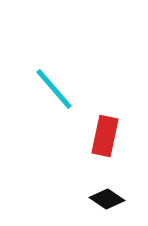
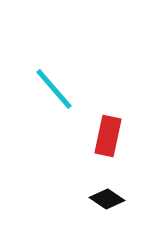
red rectangle: moved 3 px right
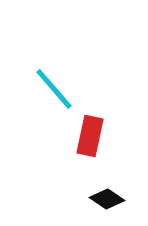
red rectangle: moved 18 px left
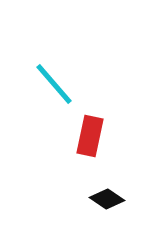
cyan line: moved 5 px up
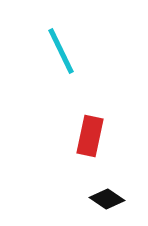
cyan line: moved 7 px right, 33 px up; rotated 15 degrees clockwise
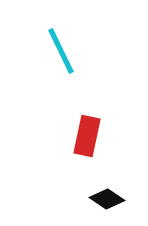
red rectangle: moved 3 px left
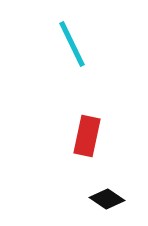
cyan line: moved 11 px right, 7 px up
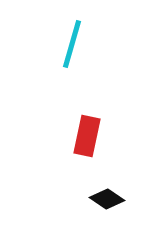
cyan line: rotated 42 degrees clockwise
